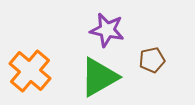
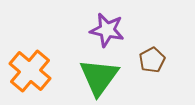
brown pentagon: rotated 15 degrees counterclockwise
green triangle: rotated 24 degrees counterclockwise
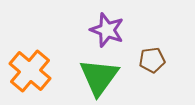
purple star: rotated 8 degrees clockwise
brown pentagon: rotated 20 degrees clockwise
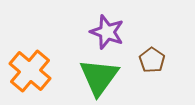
purple star: moved 2 px down
brown pentagon: rotated 30 degrees counterclockwise
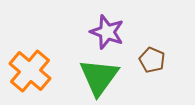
brown pentagon: rotated 10 degrees counterclockwise
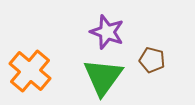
brown pentagon: rotated 10 degrees counterclockwise
green triangle: moved 4 px right
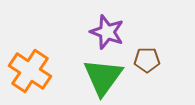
brown pentagon: moved 5 px left; rotated 15 degrees counterclockwise
orange cross: rotated 6 degrees counterclockwise
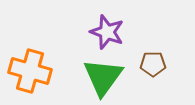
brown pentagon: moved 6 px right, 4 px down
orange cross: rotated 18 degrees counterclockwise
